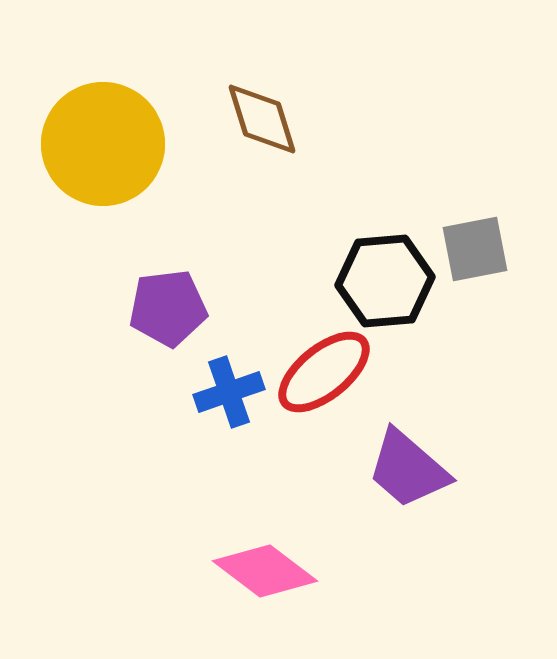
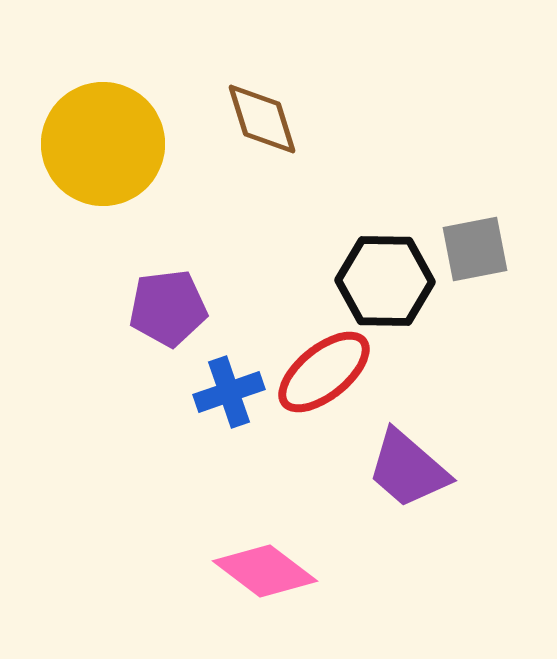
black hexagon: rotated 6 degrees clockwise
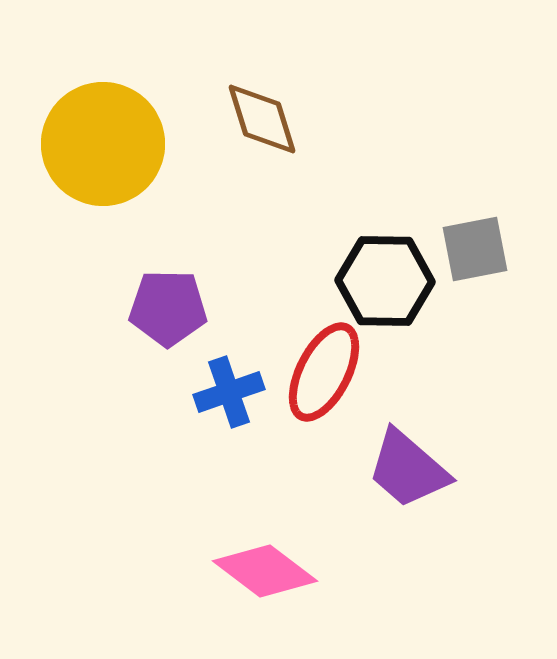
purple pentagon: rotated 8 degrees clockwise
red ellipse: rotated 24 degrees counterclockwise
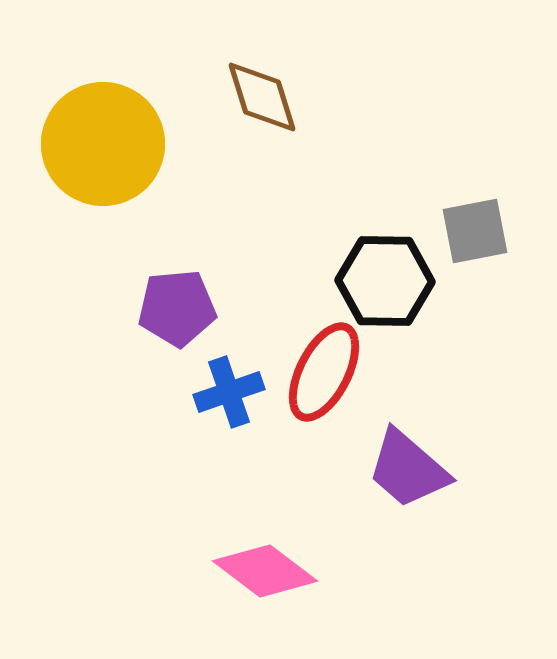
brown diamond: moved 22 px up
gray square: moved 18 px up
purple pentagon: moved 9 px right; rotated 6 degrees counterclockwise
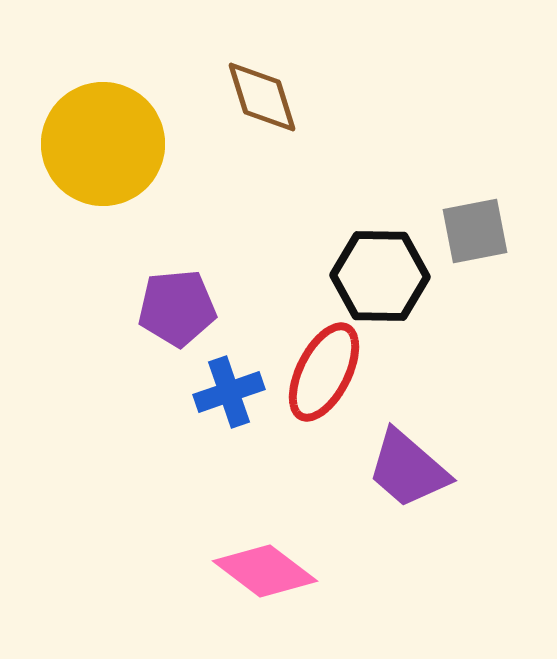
black hexagon: moved 5 px left, 5 px up
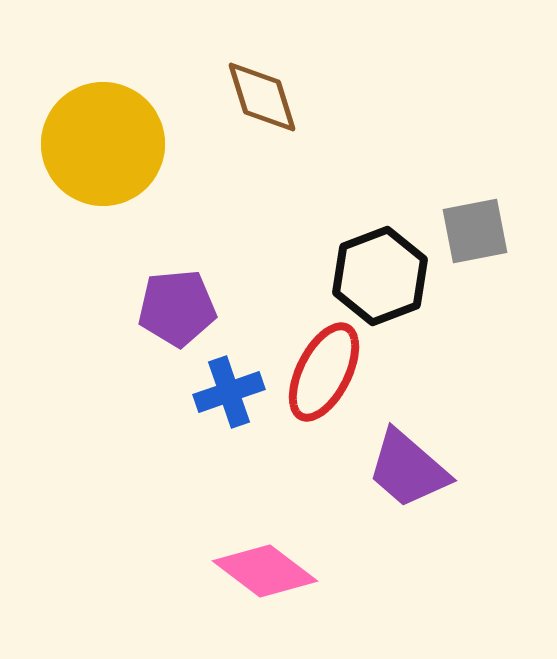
black hexagon: rotated 22 degrees counterclockwise
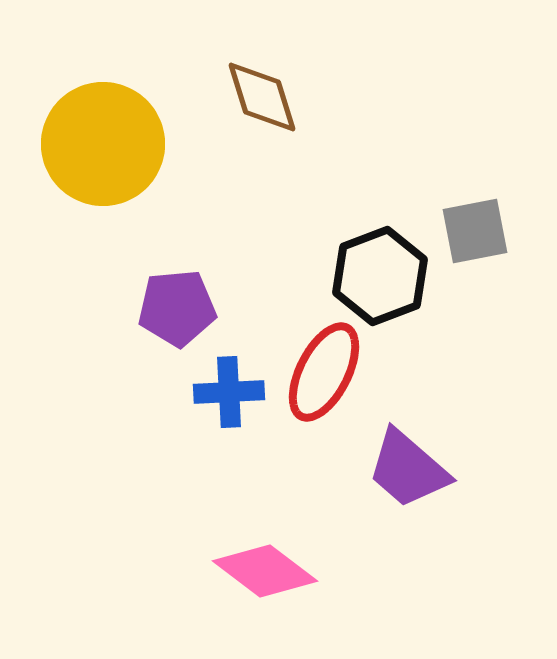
blue cross: rotated 16 degrees clockwise
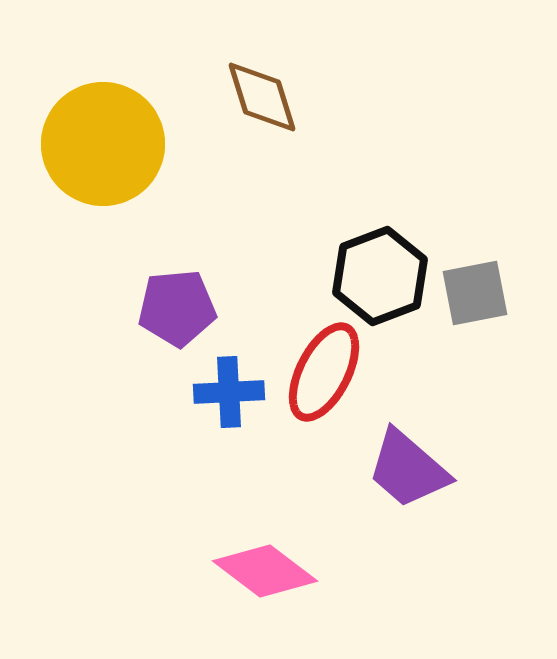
gray square: moved 62 px down
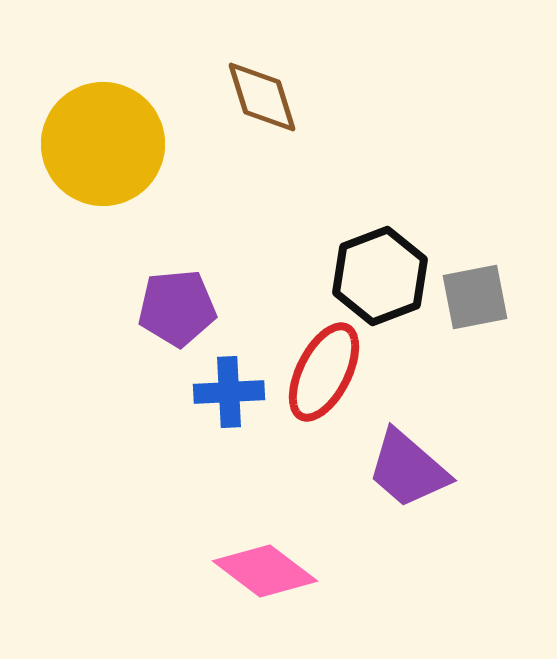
gray square: moved 4 px down
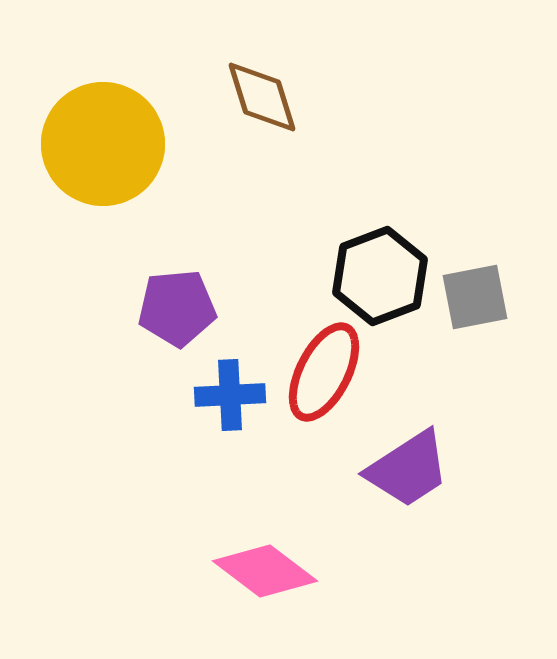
blue cross: moved 1 px right, 3 px down
purple trapezoid: rotated 74 degrees counterclockwise
